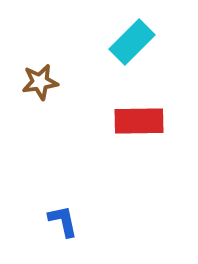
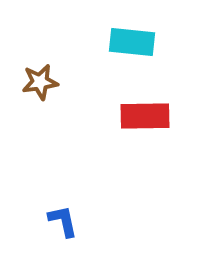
cyan rectangle: rotated 51 degrees clockwise
red rectangle: moved 6 px right, 5 px up
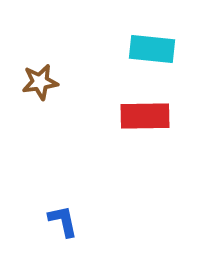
cyan rectangle: moved 20 px right, 7 px down
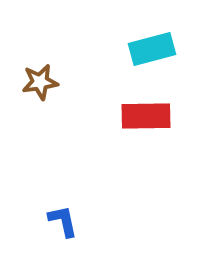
cyan rectangle: rotated 21 degrees counterclockwise
red rectangle: moved 1 px right
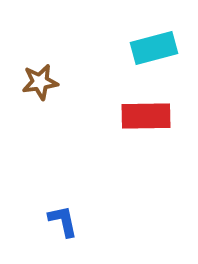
cyan rectangle: moved 2 px right, 1 px up
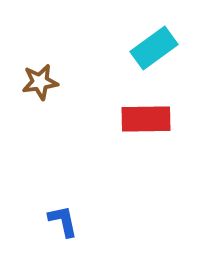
cyan rectangle: rotated 21 degrees counterclockwise
red rectangle: moved 3 px down
